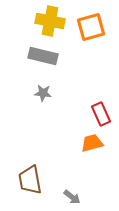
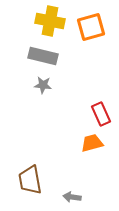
gray star: moved 8 px up
gray arrow: rotated 150 degrees clockwise
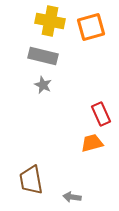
gray star: rotated 18 degrees clockwise
brown trapezoid: moved 1 px right
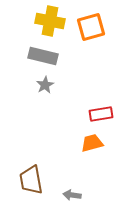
gray star: moved 2 px right; rotated 18 degrees clockwise
red rectangle: rotated 75 degrees counterclockwise
gray arrow: moved 2 px up
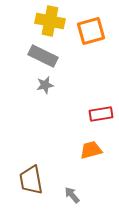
orange square: moved 4 px down
gray rectangle: rotated 12 degrees clockwise
gray star: rotated 18 degrees clockwise
orange trapezoid: moved 1 px left, 7 px down
gray arrow: rotated 42 degrees clockwise
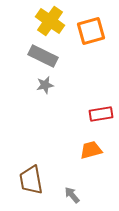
yellow cross: rotated 24 degrees clockwise
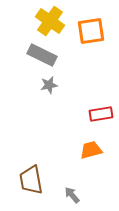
orange square: rotated 8 degrees clockwise
gray rectangle: moved 1 px left, 1 px up
gray star: moved 4 px right
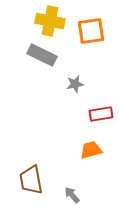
yellow cross: rotated 24 degrees counterclockwise
gray star: moved 26 px right, 1 px up
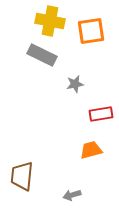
brown trapezoid: moved 9 px left, 4 px up; rotated 16 degrees clockwise
gray arrow: rotated 66 degrees counterclockwise
